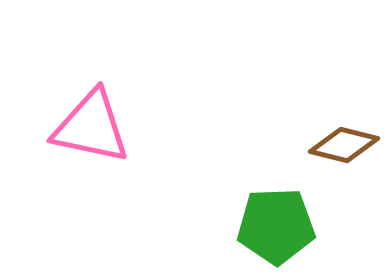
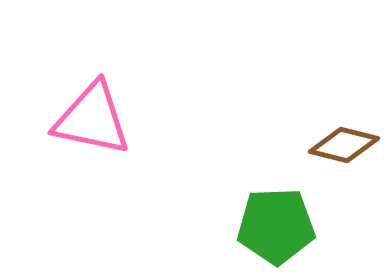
pink triangle: moved 1 px right, 8 px up
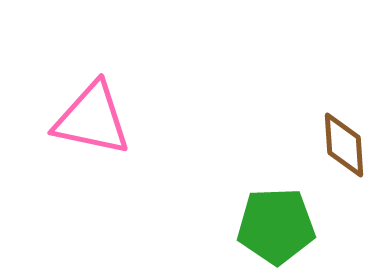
brown diamond: rotated 72 degrees clockwise
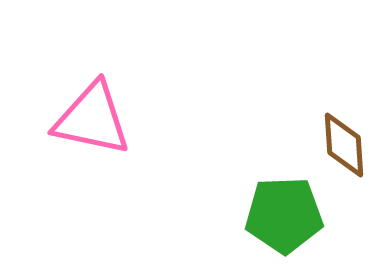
green pentagon: moved 8 px right, 11 px up
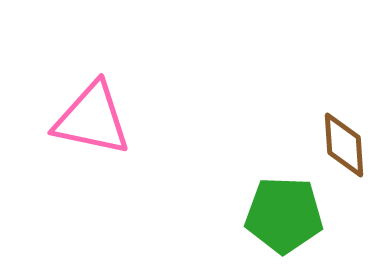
green pentagon: rotated 4 degrees clockwise
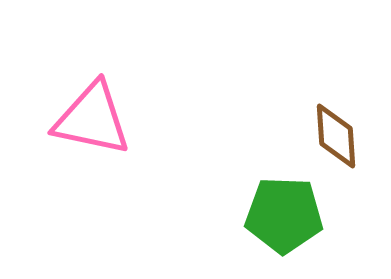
brown diamond: moved 8 px left, 9 px up
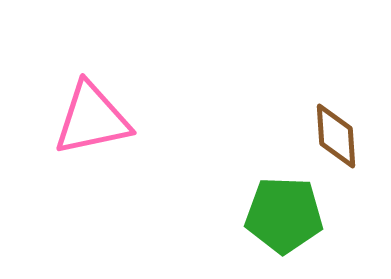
pink triangle: rotated 24 degrees counterclockwise
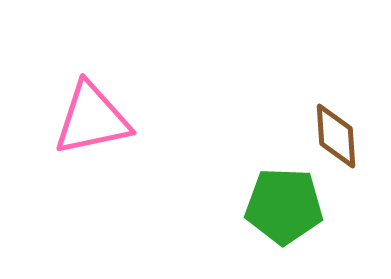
green pentagon: moved 9 px up
